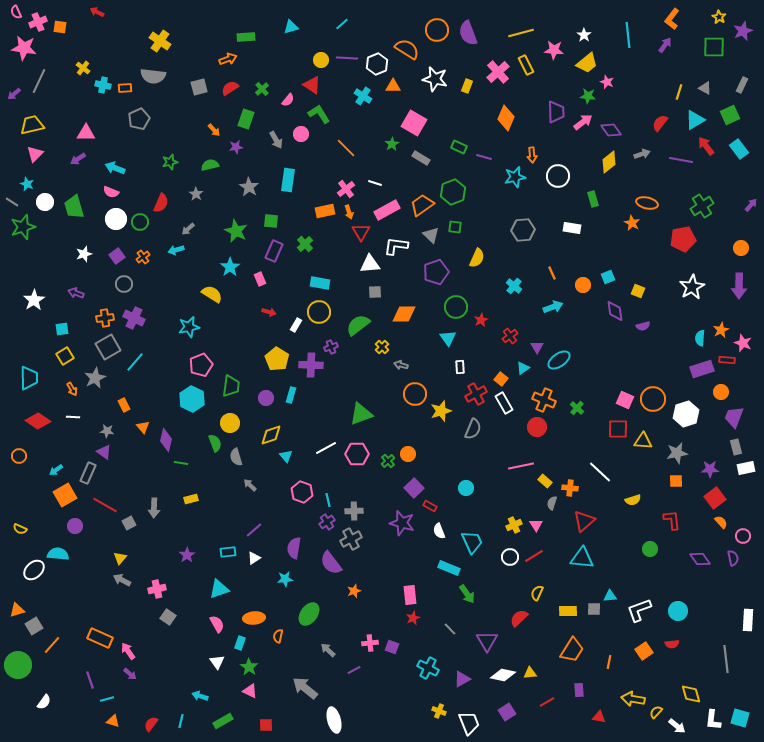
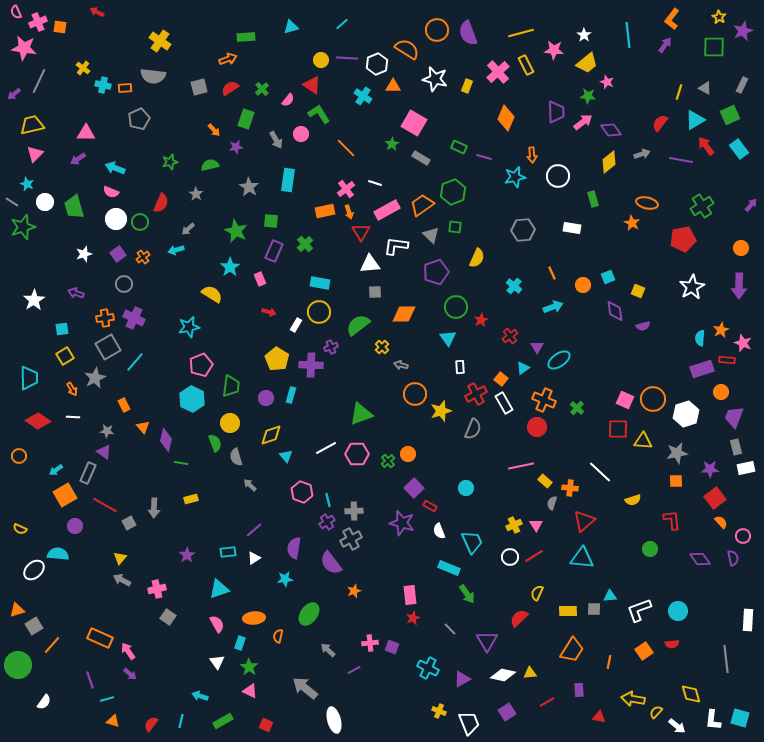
purple square at (117, 256): moved 1 px right, 2 px up
red square at (266, 725): rotated 24 degrees clockwise
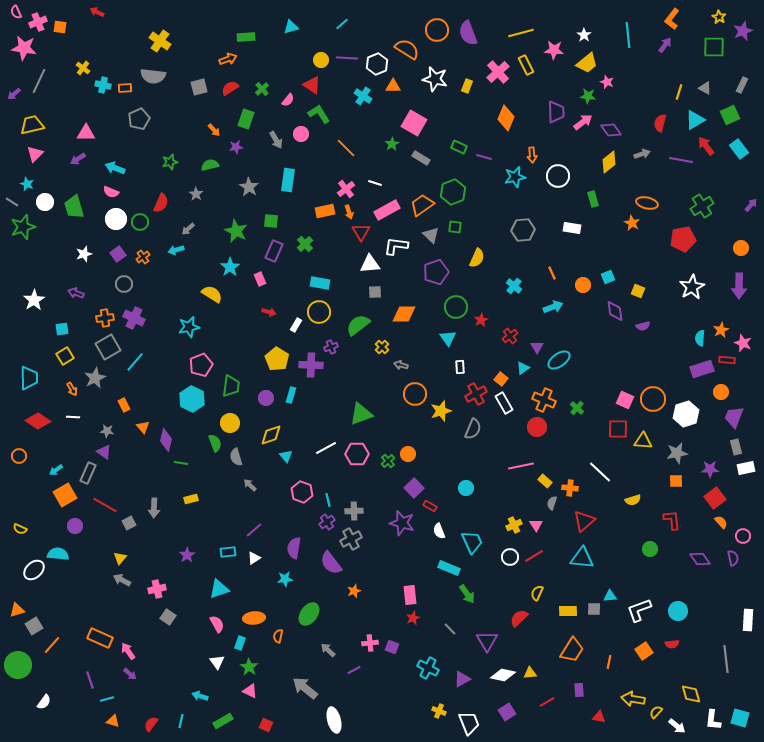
red semicircle at (660, 123): rotated 24 degrees counterclockwise
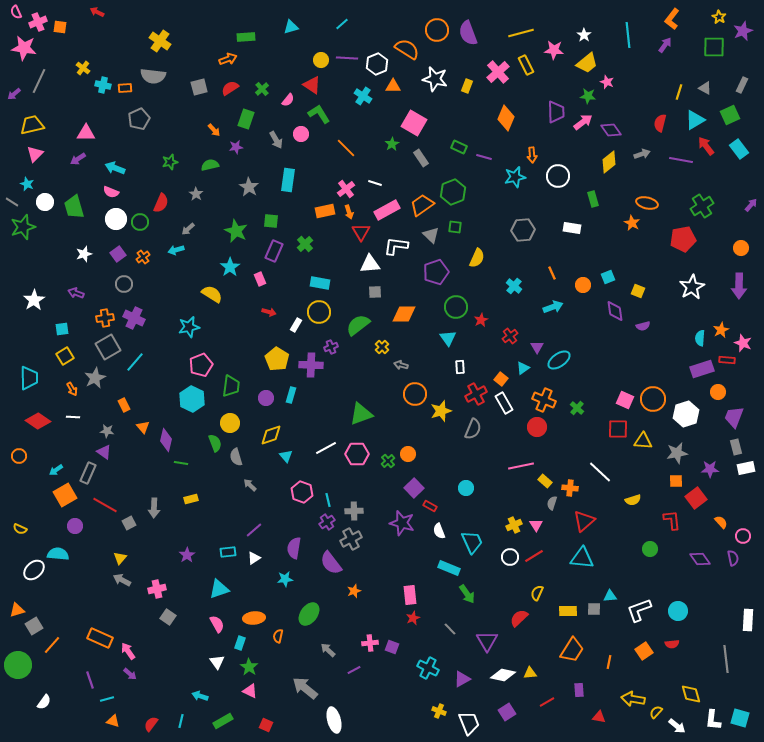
gray rectangle at (421, 158): rotated 24 degrees clockwise
orange circle at (721, 392): moved 3 px left
red square at (715, 498): moved 19 px left
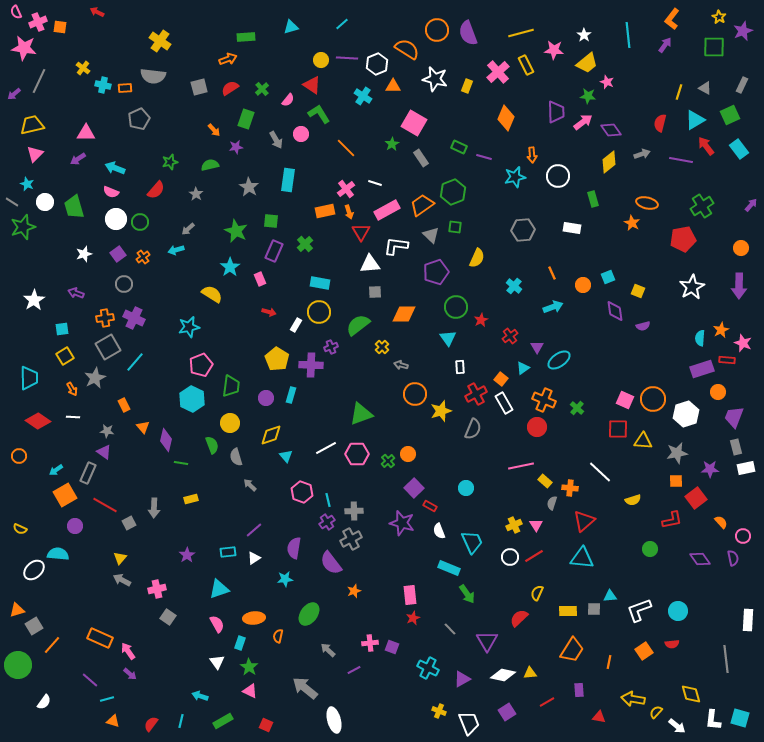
red semicircle at (161, 203): moved 5 px left, 13 px up; rotated 18 degrees clockwise
green semicircle at (215, 443): moved 3 px left, 2 px down
red L-shape at (672, 520): rotated 85 degrees clockwise
purple line at (90, 680): rotated 30 degrees counterclockwise
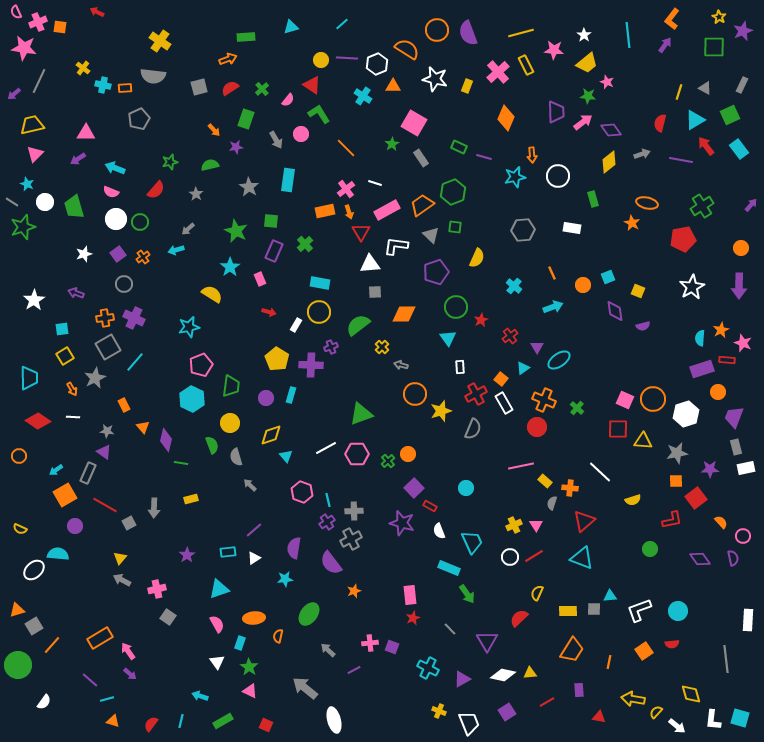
cyan triangle at (582, 558): rotated 15 degrees clockwise
orange rectangle at (100, 638): rotated 55 degrees counterclockwise
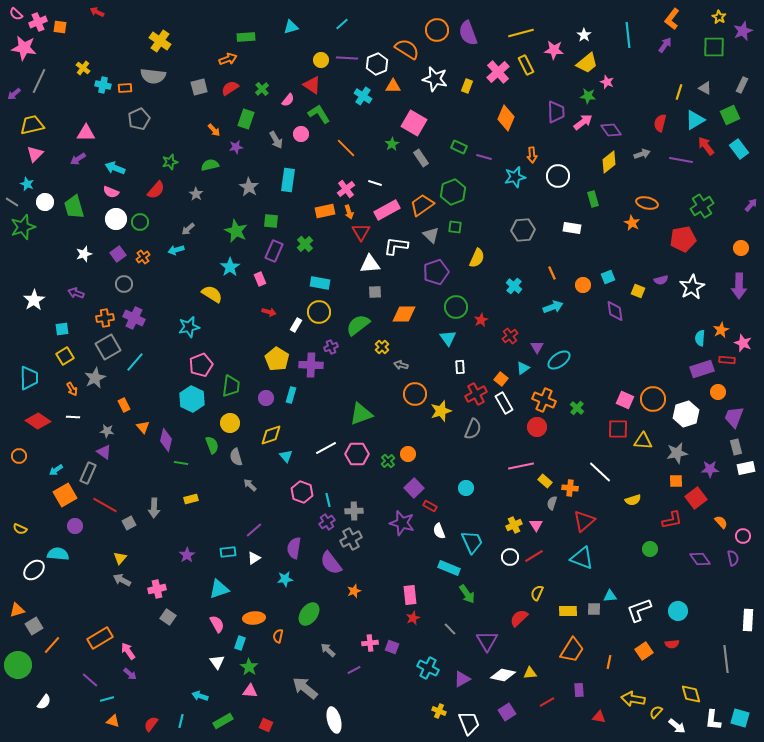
pink semicircle at (16, 12): moved 2 px down; rotated 24 degrees counterclockwise
purple semicircle at (643, 326): moved 18 px right, 46 px up
pink triangle at (250, 691): rotated 21 degrees counterclockwise
